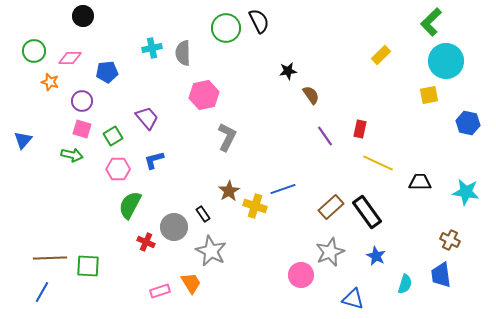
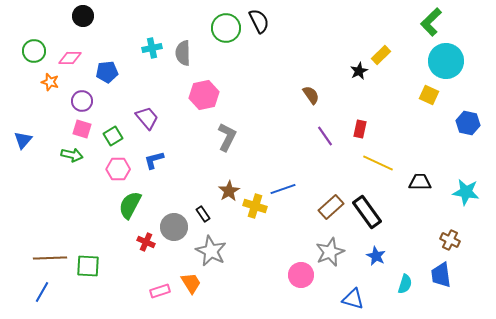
black star at (288, 71): moved 71 px right; rotated 18 degrees counterclockwise
yellow square at (429, 95): rotated 36 degrees clockwise
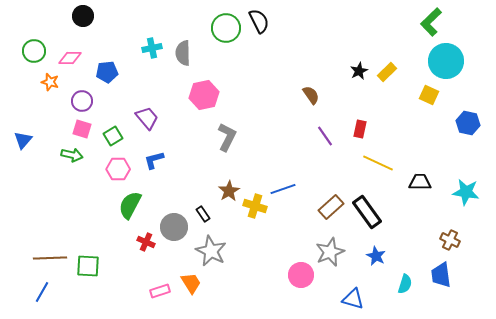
yellow rectangle at (381, 55): moved 6 px right, 17 px down
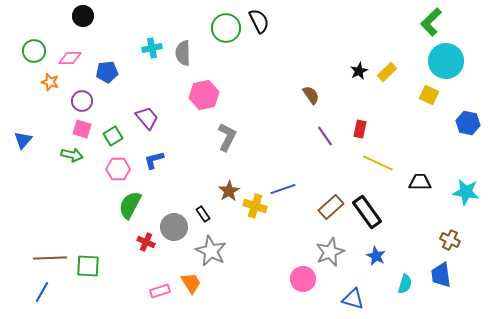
pink circle at (301, 275): moved 2 px right, 4 px down
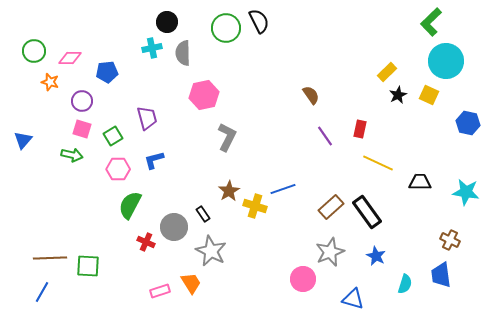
black circle at (83, 16): moved 84 px right, 6 px down
black star at (359, 71): moved 39 px right, 24 px down
purple trapezoid at (147, 118): rotated 25 degrees clockwise
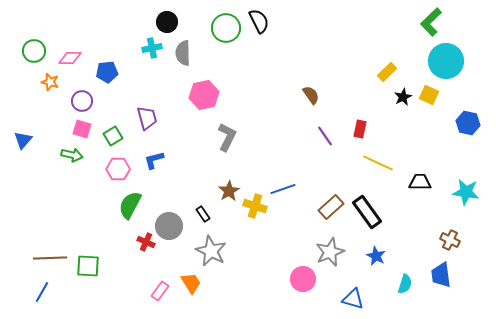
black star at (398, 95): moved 5 px right, 2 px down
gray circle at (174, 227): moved 5 px left, 1 px up
pink rectangle at (160, 291): rotated 36 degrees counterclockwise
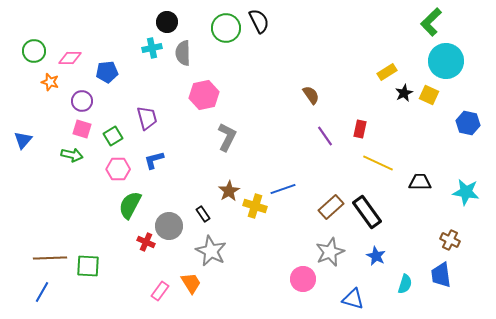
yellow rectangle at (387, 72): rotated 12 degrees clockwise
black star at (403, 97): moved 1 px right, 4 px up
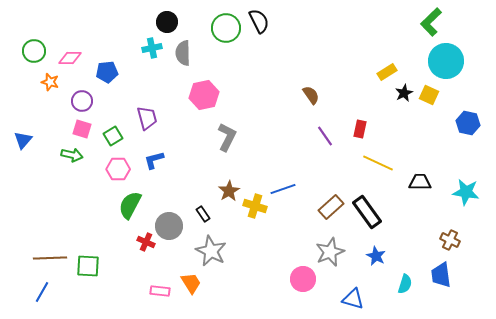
pink rectangle at (160, 291): rotated 60 degrees clockwise
